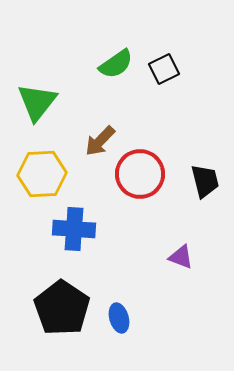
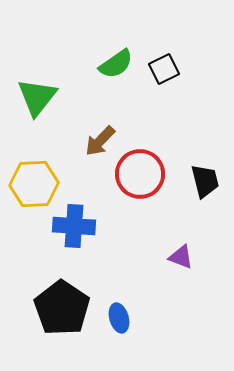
green triangle: moved 5 px up
yellow hexagon: moved 8 px left, 10 px down
blue cross: moved 3 px up
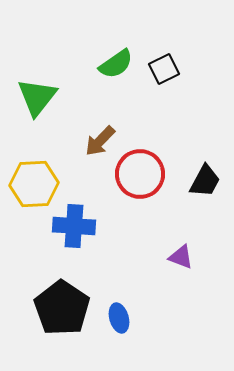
black trapezoid: rotated 42 degrees clockwise
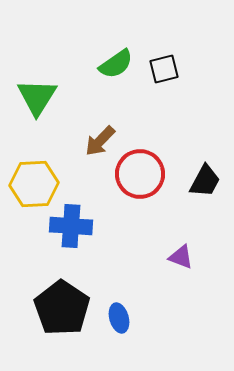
black square: rotated 12 degrees clockwise
green triangle: rotated 6 degrees counterclockwise
blue cross: moved 3 px left
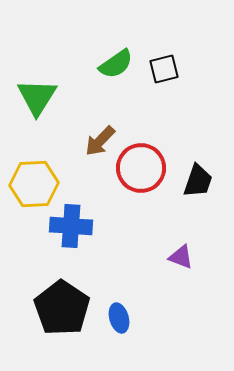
red circle: moved 1 px right, 6 px up
black trapezoid: moved 7 px left; rotated 9 degrees counterclockwise
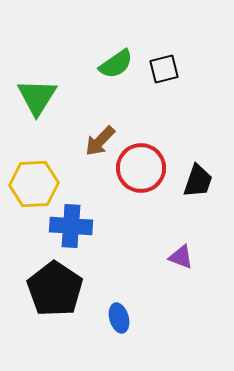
black pentagon: moved 7 px left, 19 px up
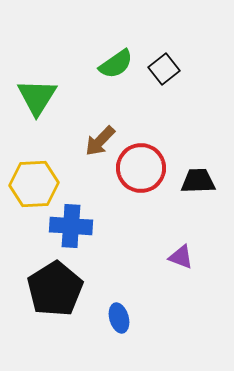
black square: rotated 24 degrees counterclockwise
black trapezoid: rotated 111 degrees counterclockwise
black pentagon: rotated 6 degrees clockwise
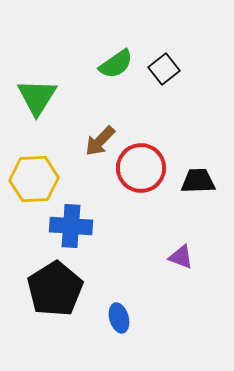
yellow hexagon: moved 5 px up
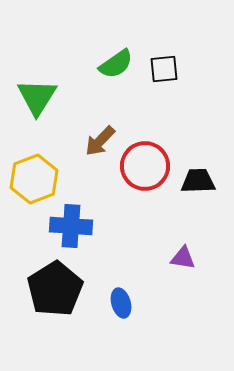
black square: rotated 32 degrees clockwise
red circle: moved 4 px right, 2 px up
yellow hexagon: rotated 18 degrees counterclockwise
purple triangle: moved 2 px right, 1 px down; rotated 12 degrees counterclockwise
blue ellipse: moved 2 px right, 15 px up
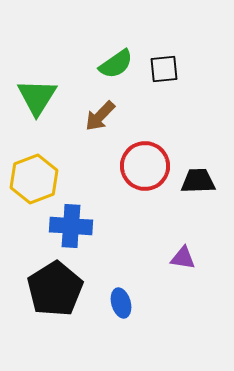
brown arrow: moved 25 px up
